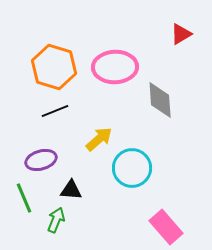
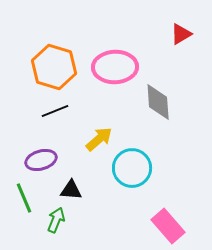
gray diamond: moved 2 px left, 2 px down
pink rectangle: moved 2 px right, 1 px up
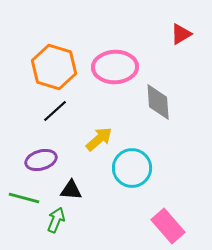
black line: rotated 20 degrees counterclockwise
green line: rotated 52 degrees counterclockwise
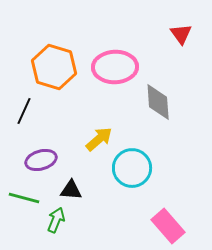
red triangle: rotated 35 degrees counterclockwise
black line: moved 31 px left; rotated 24 degrees counterclockwise
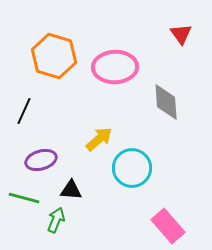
orange hexagon: moved 11 px up
gray diamond: moved 8 px right
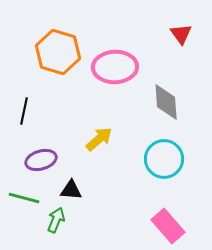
orange hexagon: moved 4 px right, 4 px up
black line: rotated 12 degrees counterclockwise
cyan circle: moved 32 px right, 9 px up
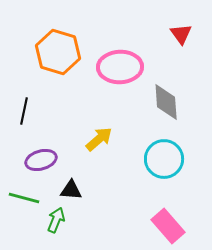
pink ellipse: moved 5 px right
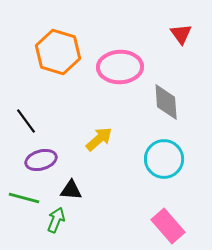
black line: moved 2 px right, 10 px down; rotated 48 degrees counterclockwise
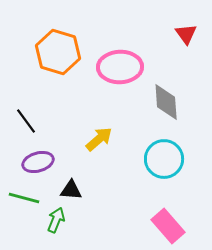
red triangle: moved 5 px right
purple ellipse: moved 3 px left, 2 px down
